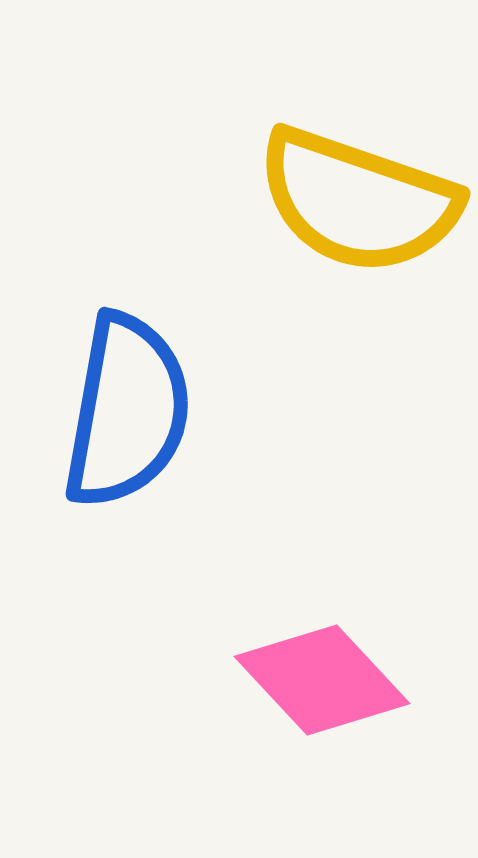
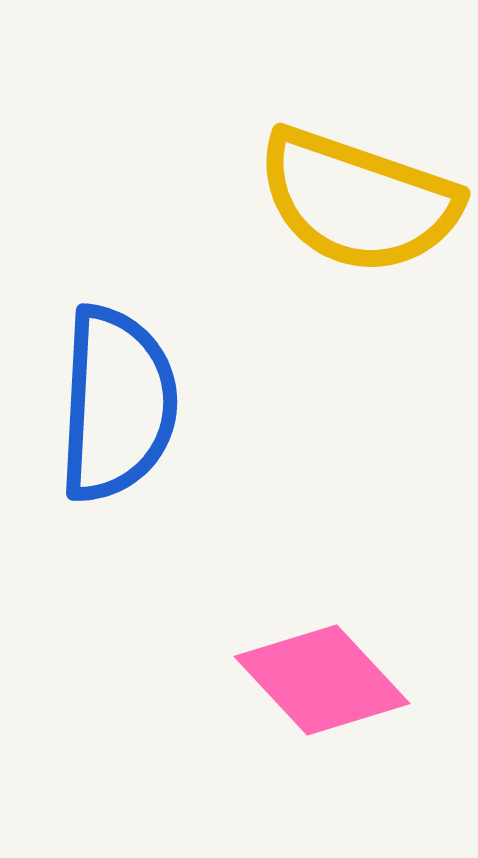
blue semicircle: moved 10 px left, 7 px up; rotated 7 degrees counterclockwise
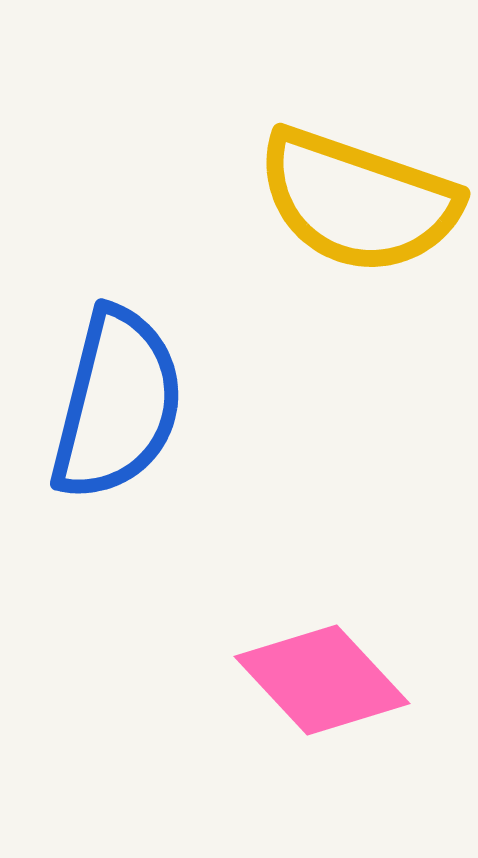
blue semicircle: rotated 11 degrees clockwise
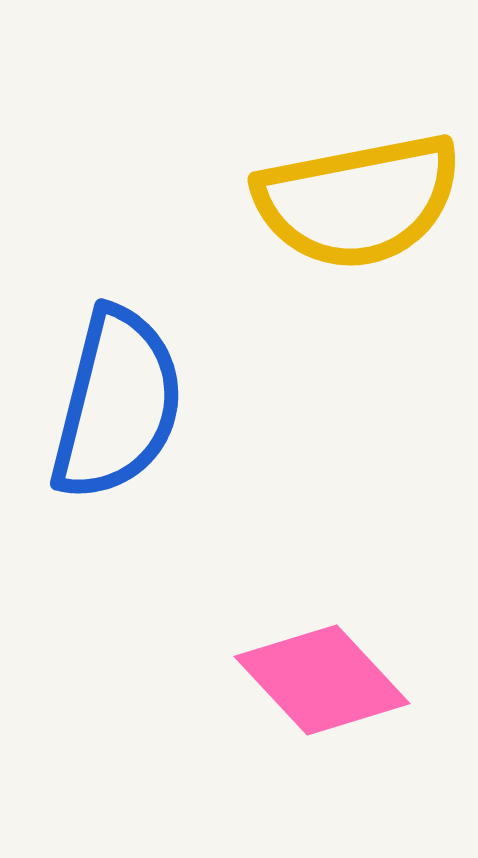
yellow semicircle: rotated 30 degrees counterclockwise
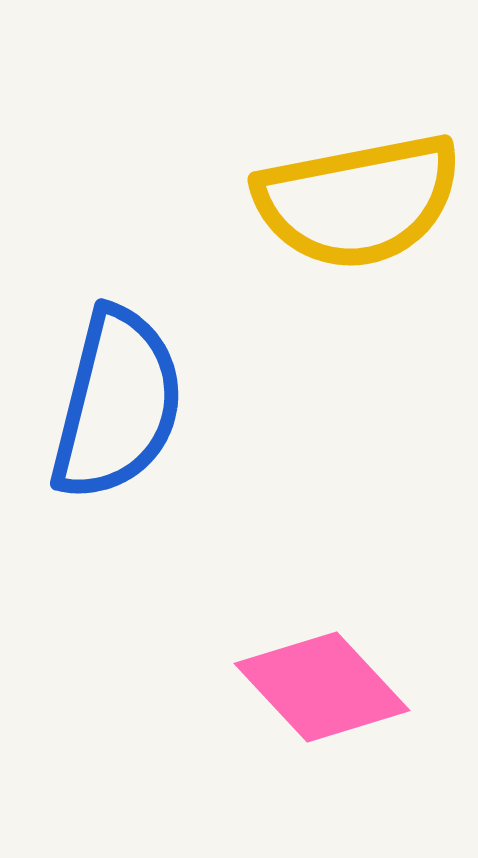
pink diamond: moved 7 px down
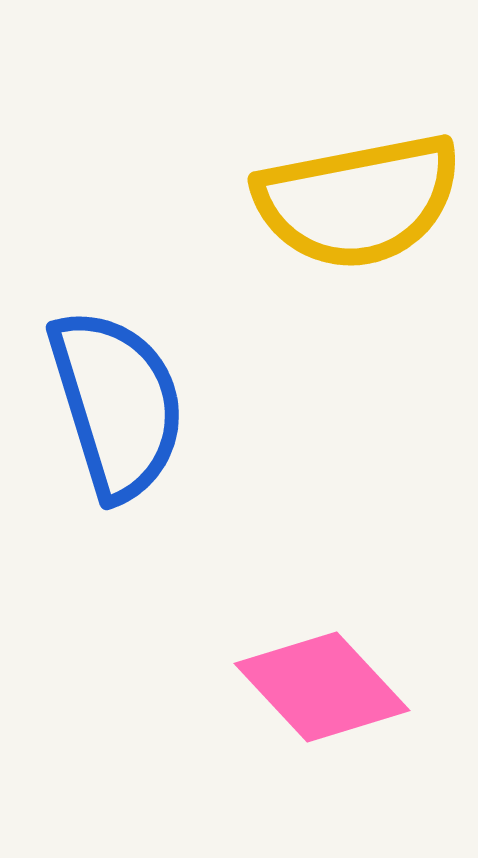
blue semicircle: rotated 31 degrees counterclockwise
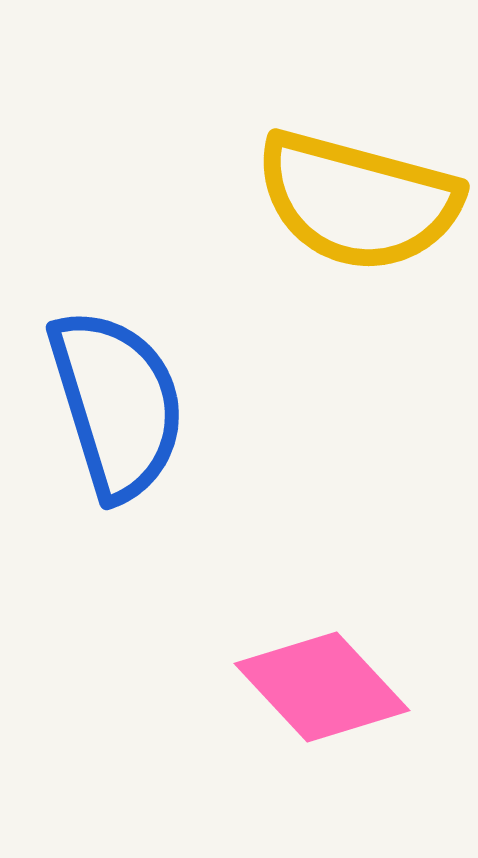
yellow semicircle: rotated 26 degrees clockwise
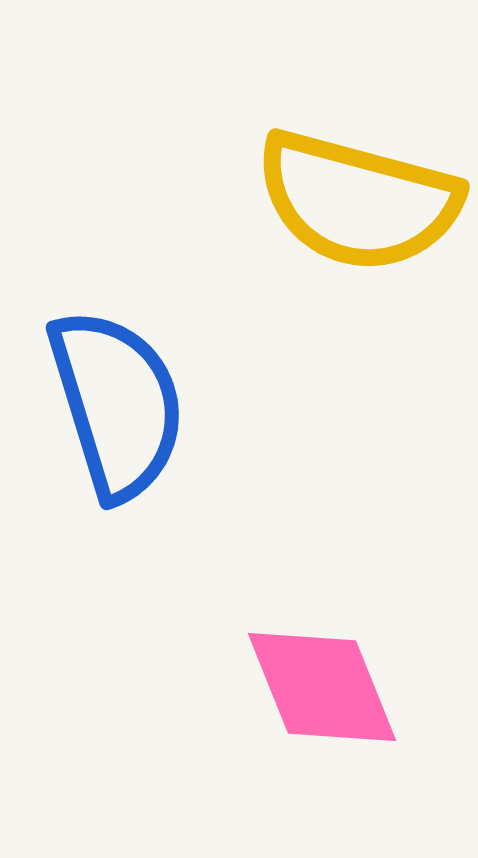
pink diamond: rotated 21 degrees clockwise
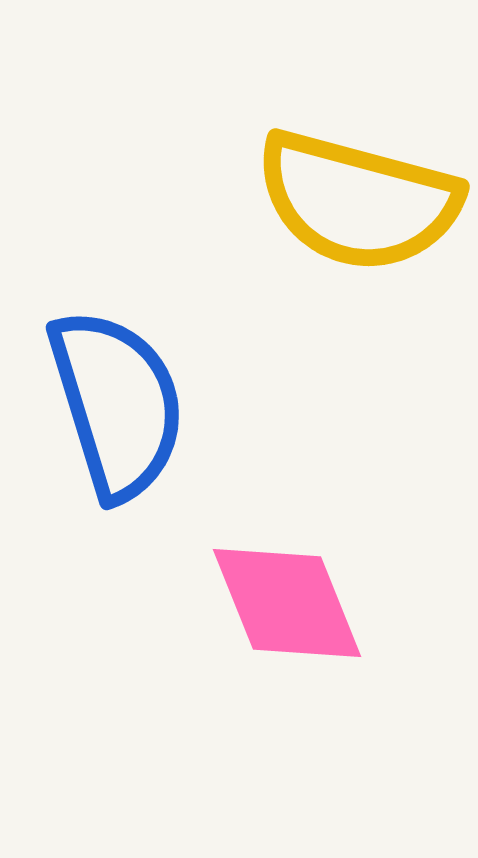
pink diamond: moved 35 px left, 84 px up
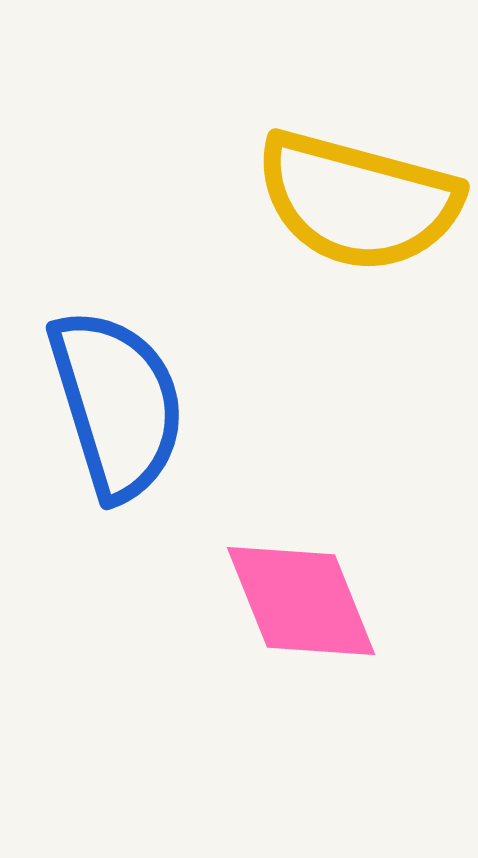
pink diamond: moved 14 px right, 2 px up
